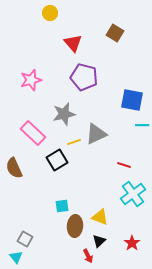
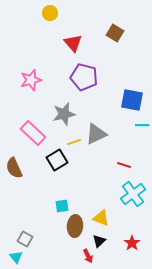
yellow triangle: moved 1 px right, 1 px down
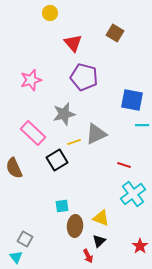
red star: moved 8 px right, 3 px down
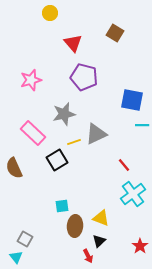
red line: rotated 32 degrees clockwise
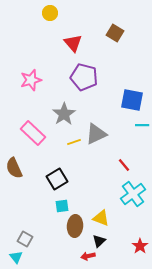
gray star: rotated 20 degrees counterclockwise
black square: moved 19 px down
red arrow: rotated 104 degrees clockwise
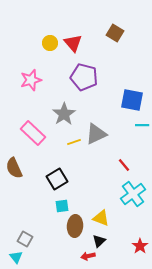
yellow circle: moved 30 px down
